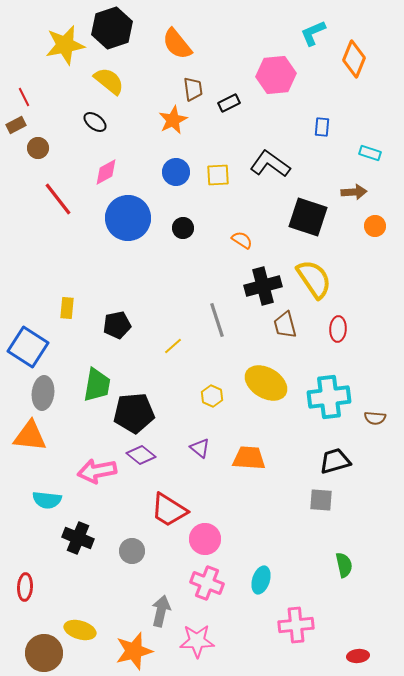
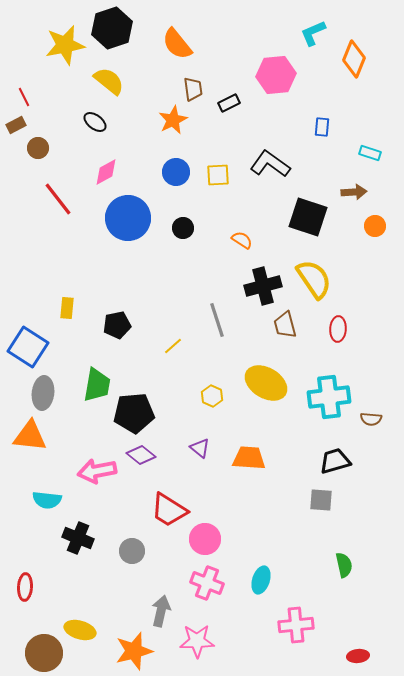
brown semicircle at (375, 418): moved 4 px left, 1 px down
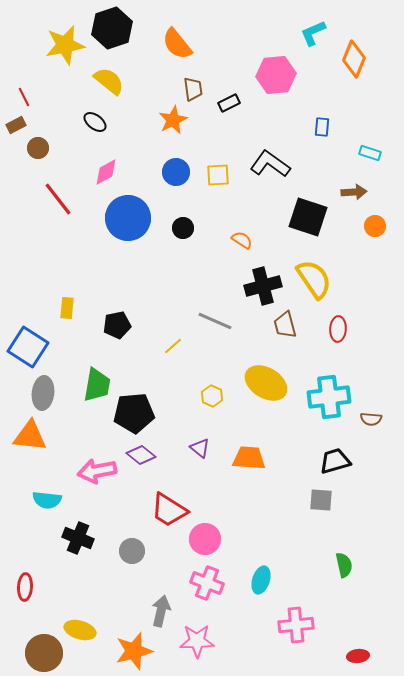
gray line at (217, 320): moved 2 px left, 1 px down; rotated 48 degrees counterclockwise
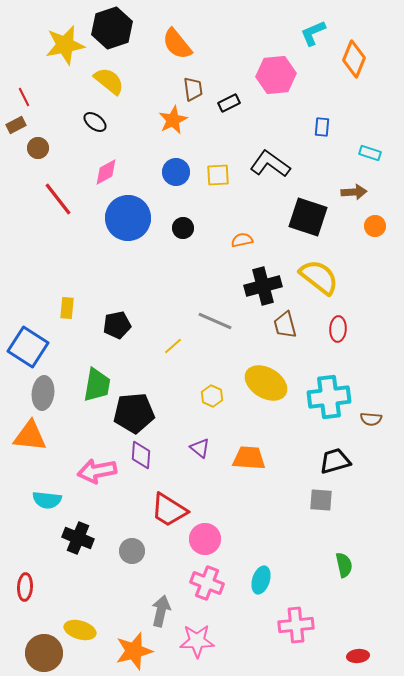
orange semicircle at (242, 240): rotated 45 degrees counterclockwise
yellow semicircle at (314, 279): moved 5 px right, 2 px up; rotated 18 degrees counterclockwise
purple diamond at (141, 455): rotated 56 degrees clockwise
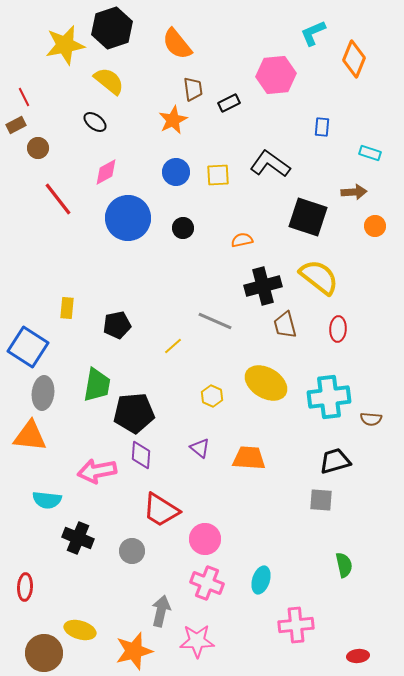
red trapezoid at (169, 510): moved 8 px left
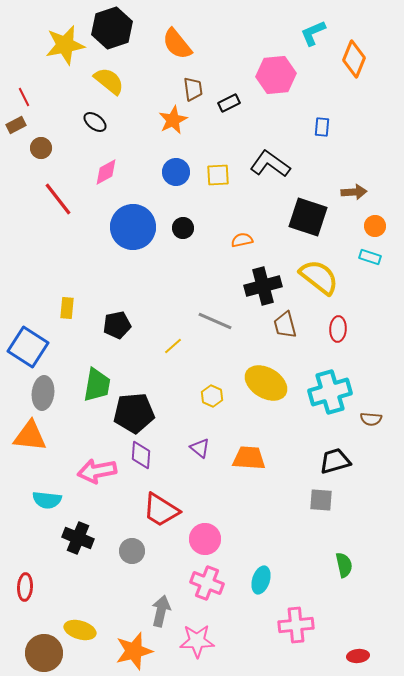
brown circle at (38, 148): moved 3 px right
cyan rectangle at (370, 153): moved 104 px down
blue circle at (128, 218): moved 5 px right, 9 px down
cyan cross at (329, 397): moved 1 px right, 5 px up; rotated 9 degrees counterclockwise
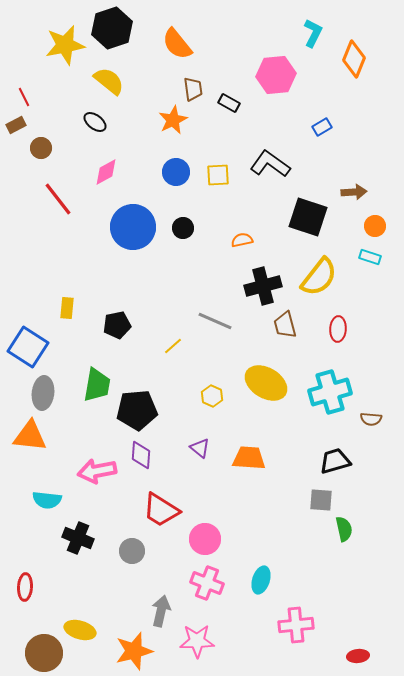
cyan L-shape at (313, 33): rotated 140 degrees clockwise
black rectangle at (229, 103): rotated 55 degrees clockwise
blue rectangle at (322, 127): rotated 54 degrees clockwise
yellow semicircle at (319, 277): rotated 90 degrees clockwise
black pentagon at (134, 413): moved 3 px right, 3 px up
green semicircle at (344, 565): moved 36 px up
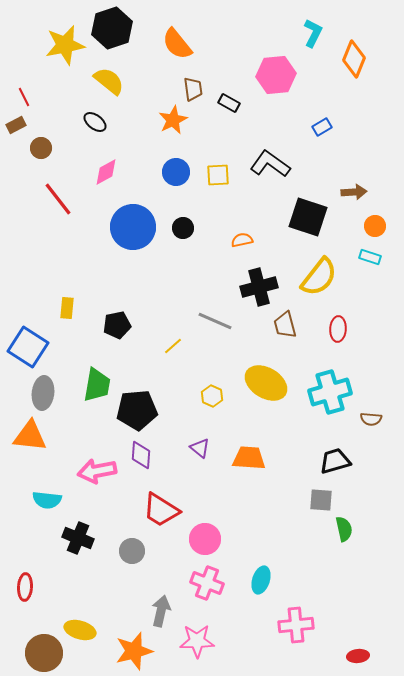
black cross at (263, 286): moved 4 px left, 1 px down
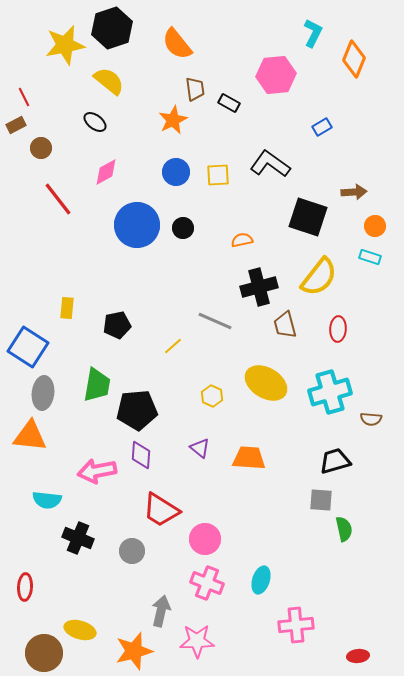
brown trapezoid at (193, 89): moved 2 px right
blue circle at (133, 227): moved 4 px right, 2 px up
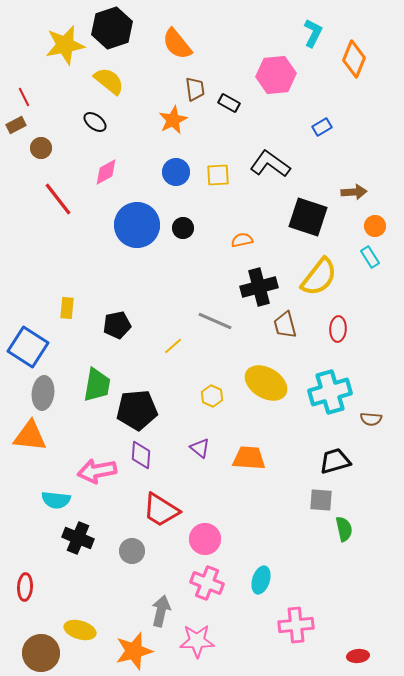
cyan rectangle at (370, 257): rotated 40 degrees clockwise
cyan semicircle at (47, 500): moved 9 px right
brown circle at (44, 653): moved 3 px left
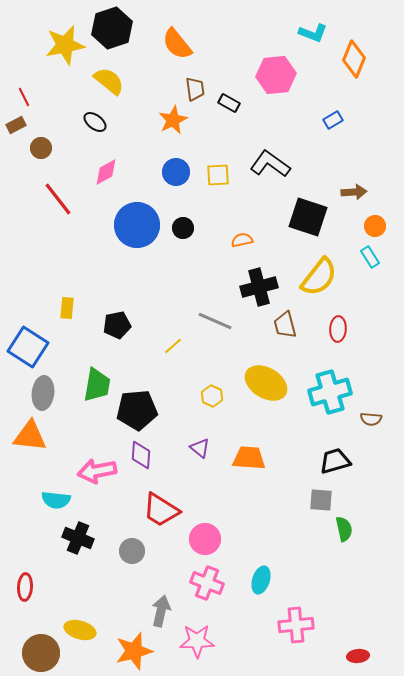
cyan L-shape at (313, 33): rotated 84 degrees clockwise
blue rectangle at (322, 127): moved 11 px right, 7 px up
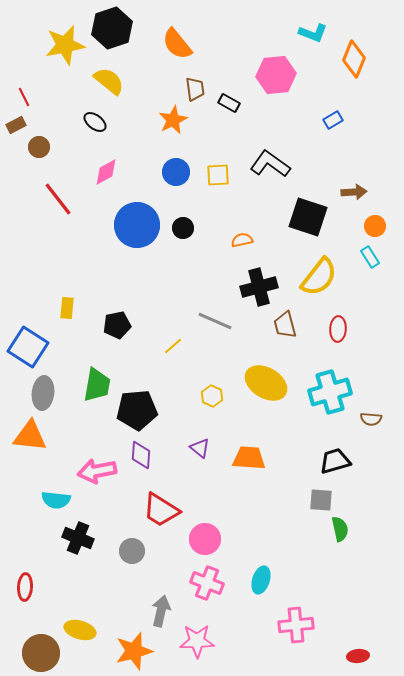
brown circle at (41, 148): moved 2 px left, 1 px up
green semicircle at (344, 529): moved 4 px left
